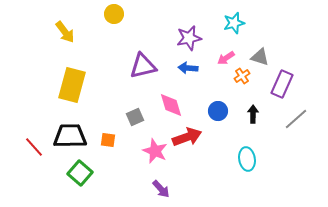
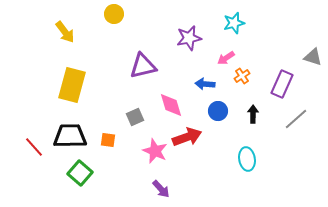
gray triangle: moved 53 px right
blue arrow: moved 17 px right, 16 px down
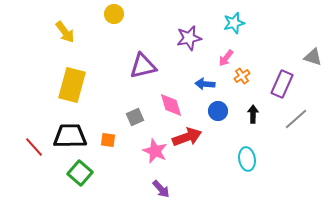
pink arrow: rotated 18 degrees counterclockwise
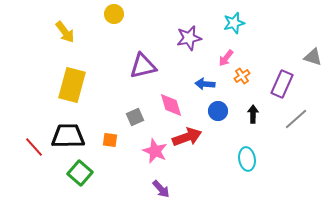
black trapezoid: moved 2 px left
orange square: moved 2 px right
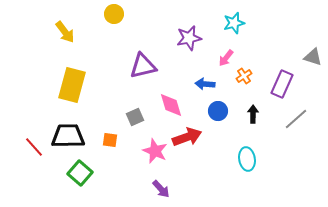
orange cross: moved 2 px right
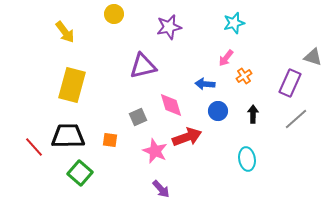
purple star: moved 20 px left, 11 px up
purple rectangle: moved 8 px right, 1 px up
gray square: moved 3 px right
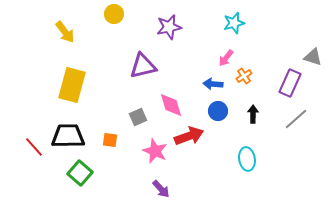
blue arrow: moved 8 px right
red arrow: moved 2 px right, 1 px up
